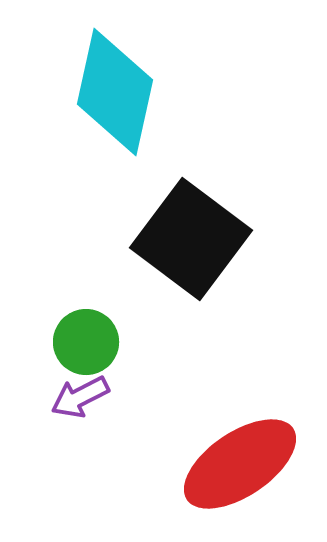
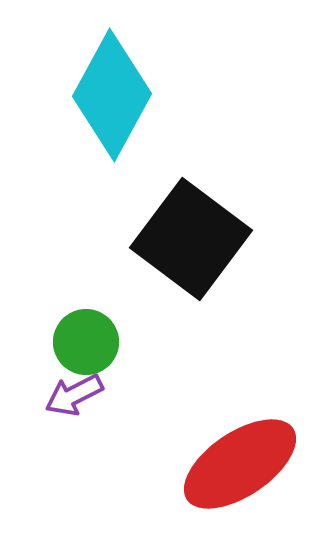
cyan diamond: moved 3 px left, 3 px down; rotated 16 degrees clockwise
purple arrow: moved 6 px left, 2 px up
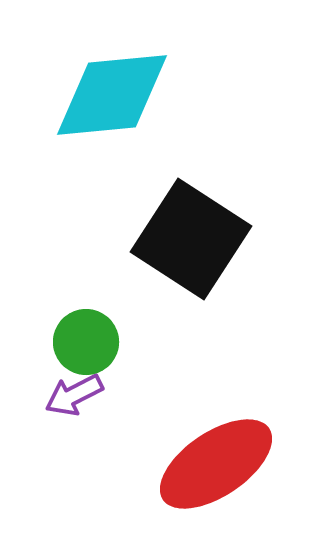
cyan diamond: rotated 56 degrees clockwise
black square: rotated 4 degrees counterclockwise
red ellipse: moved 24 px left
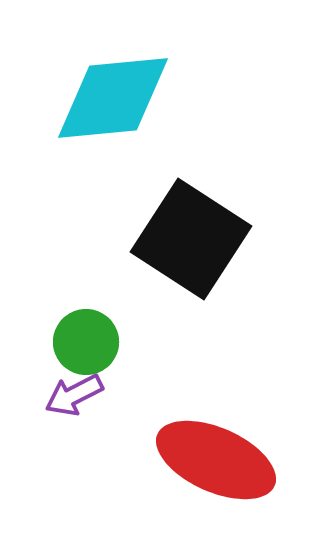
cyan diamond: moved 1 px right, 3 px down
red ellipse: moved 4 px up; rotated 58 degrees clockwise
